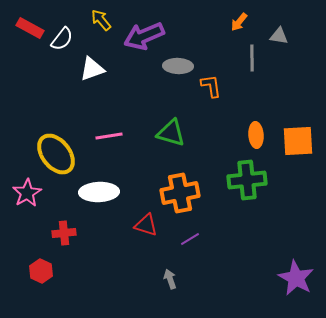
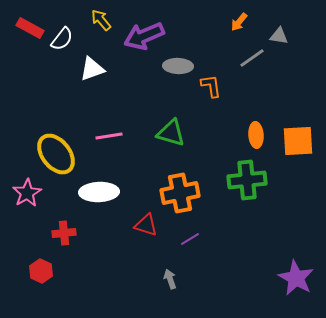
gray line: rotated 56 degrees clockwise
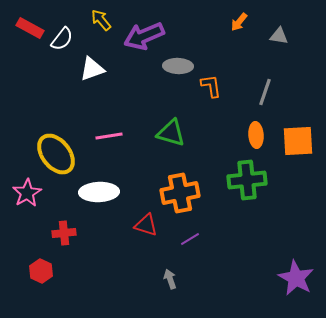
gray line: moved 13 px right, 34 px down; rotated 36 degrees counterclockwise
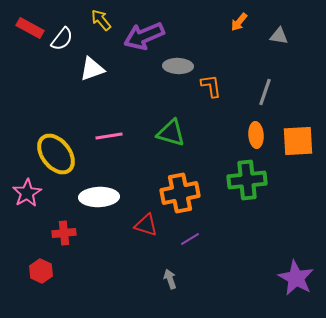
white ellipse: moved 5 px down
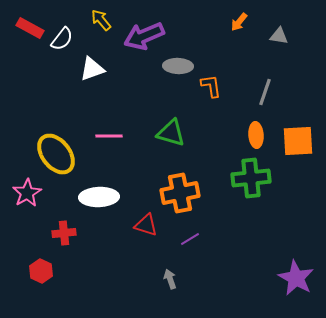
pink line: rotated 8 degrees clockwise
green cross: moved 4 px right, 2 px up
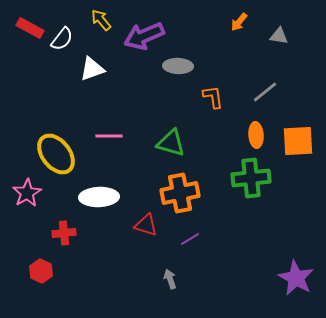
orange L-shape: moved 2 px right, 11 px down
gray line: rotated 32 degrees clockwise
green triangle: moved 10 px down
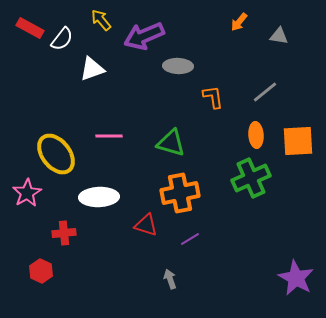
green cross: rotated 18 degrees counterclockwise
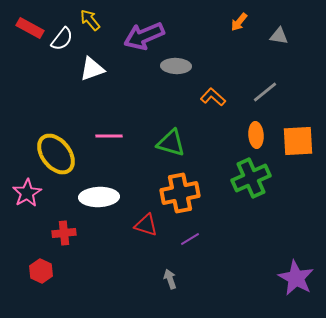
yellow arrow: moved 11 px left
gray ellipse: moved 2 px left
orange L-shape: rotated 40 degrees counterclockwise
